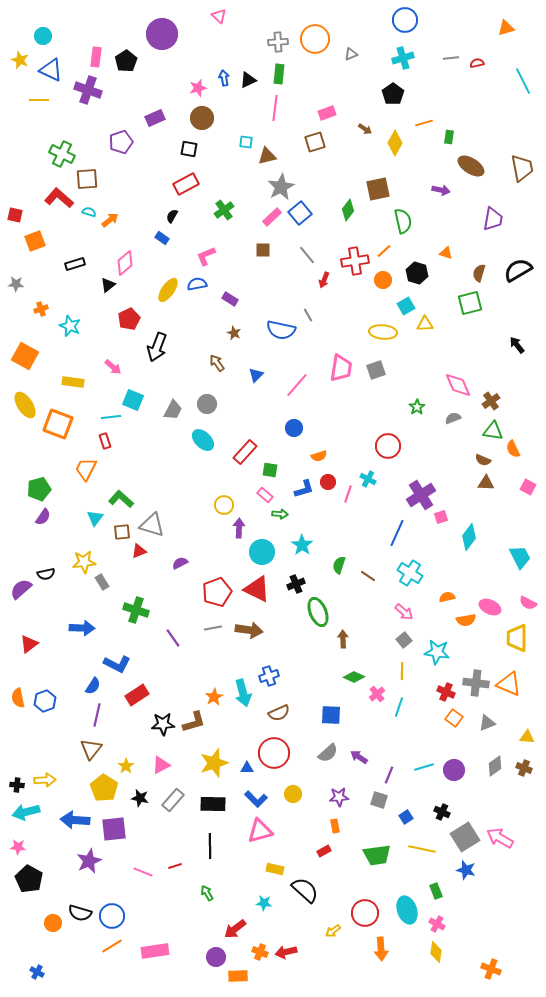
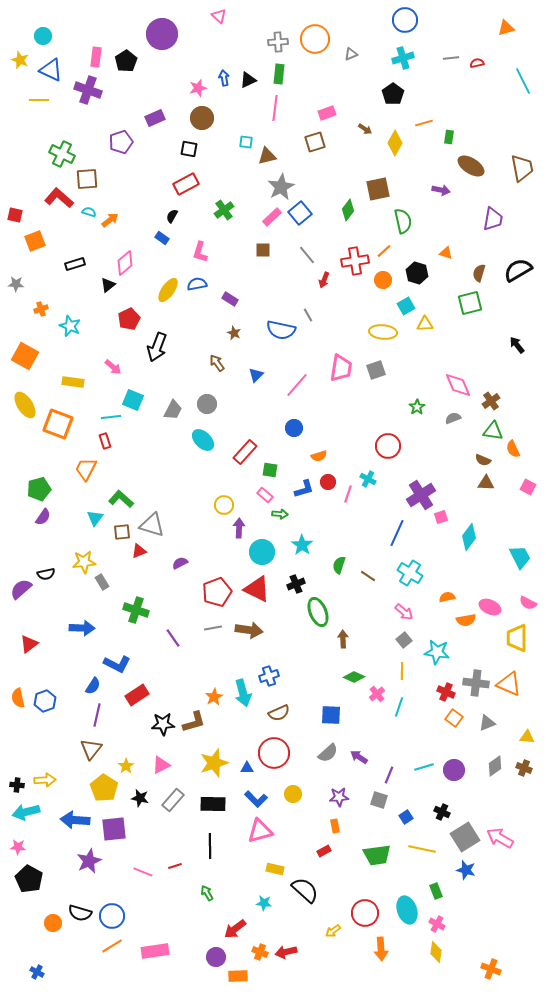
pink L-shape at (206, 256): moved 6 px left, 4 px up; rotated 50 degrees counterclockwise
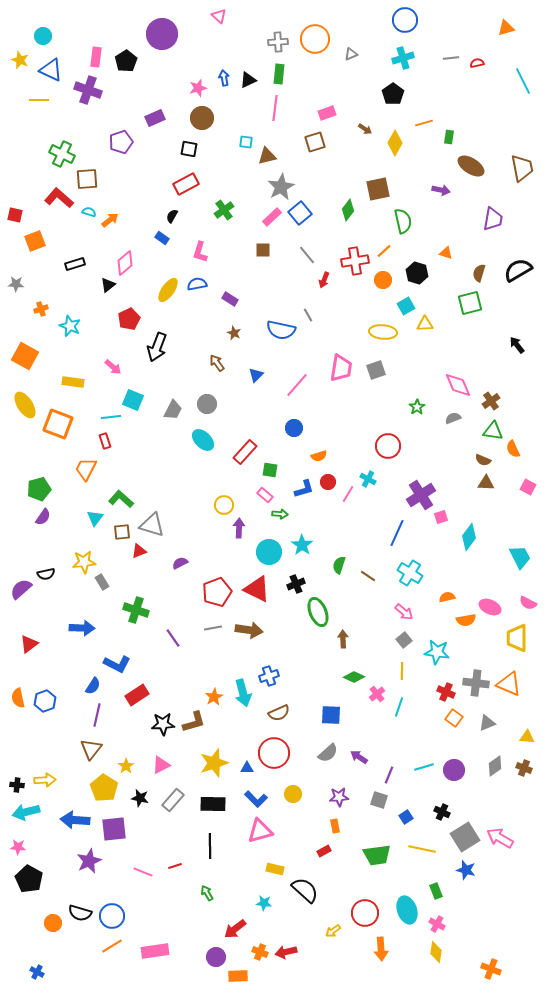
pink line at (348, 494): rotated 12 degrees clockwise
cyan circle at (262, 552): moved 7 px right
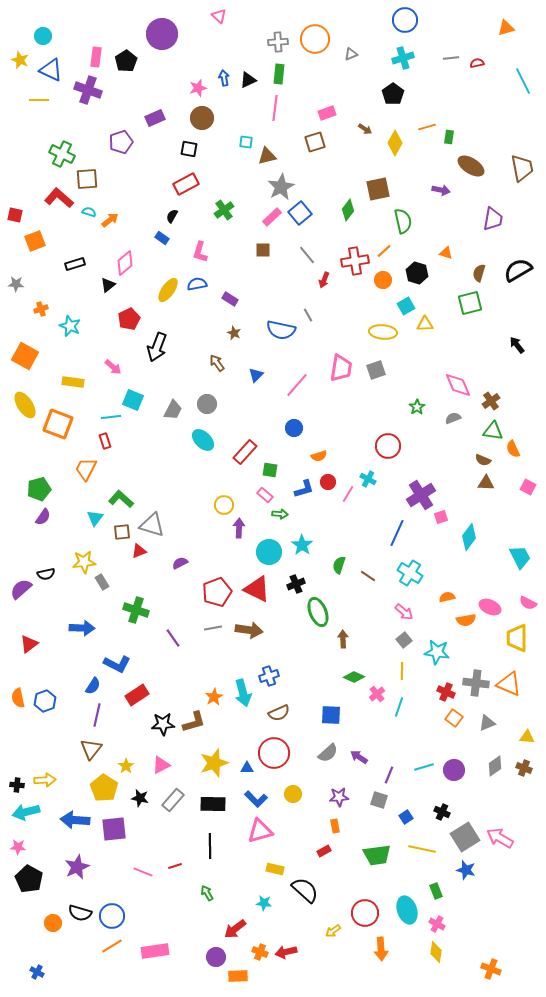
orange line at (424, 123): moved 3 px right, 4 px down
purple star at (89, 861): moved 12 px left, 6 px down
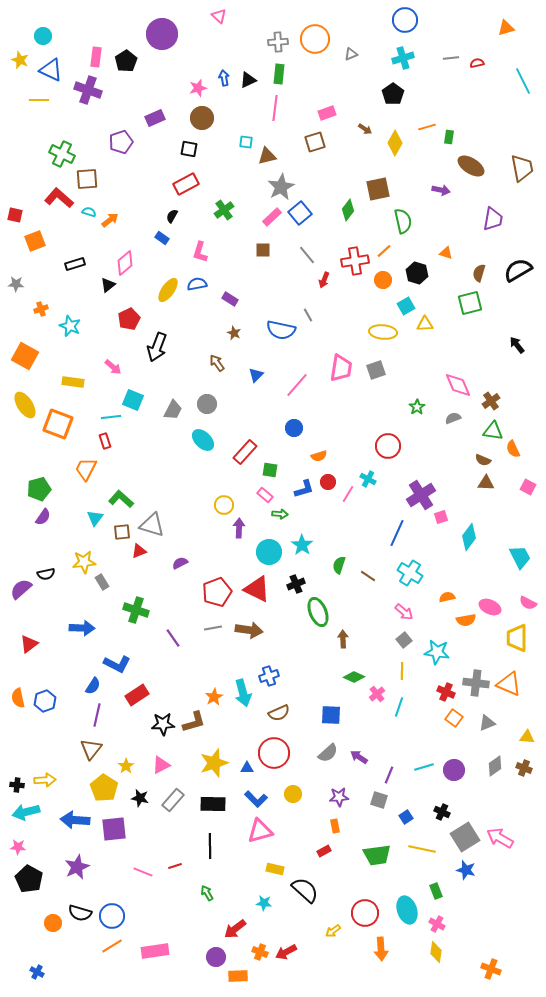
red arrow at (286, 952): rotated 15 degrees counterclockwise
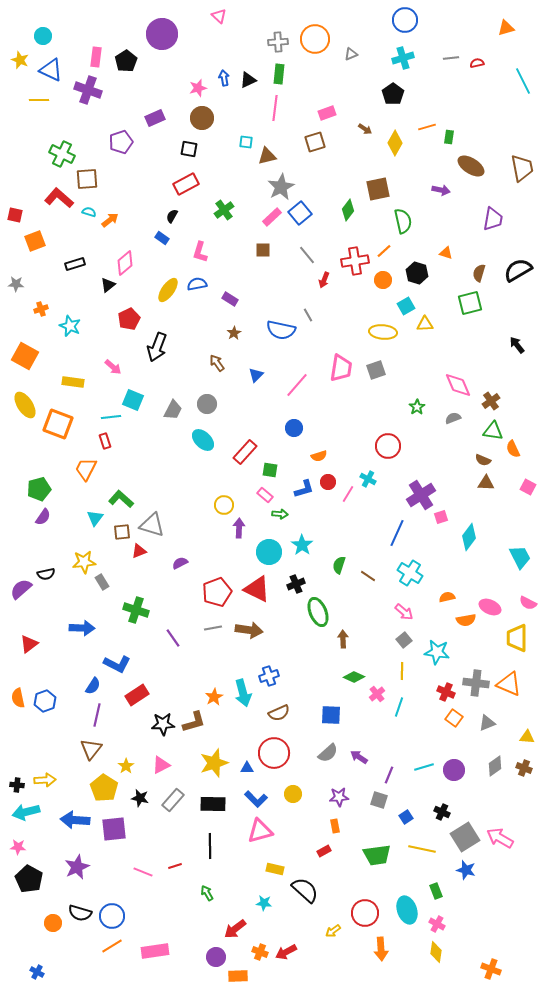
brown star at (234, 333): rotated 16 degrees clockwise
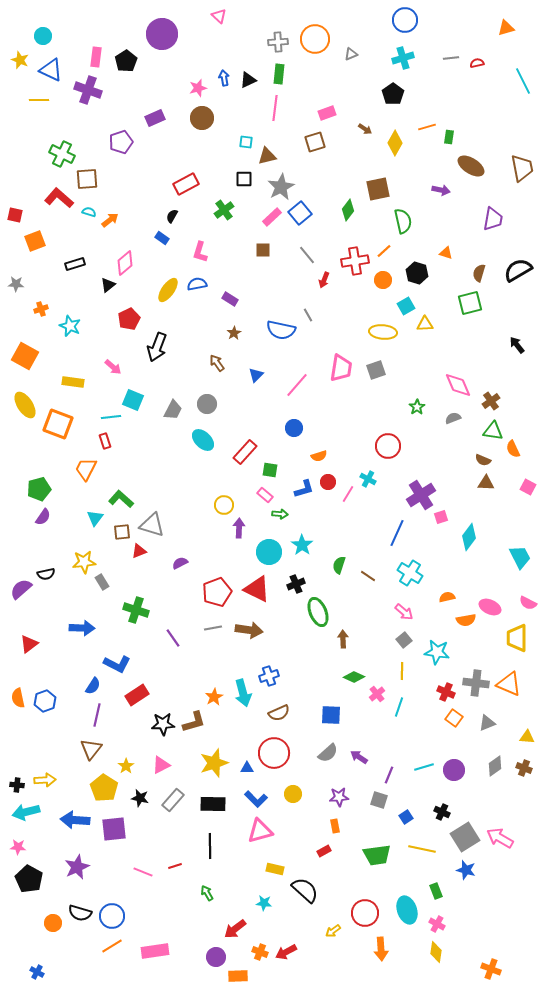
black square at (189, 149): moved 55 px right, 30 px down; rotated 12 degrees counterclockwise
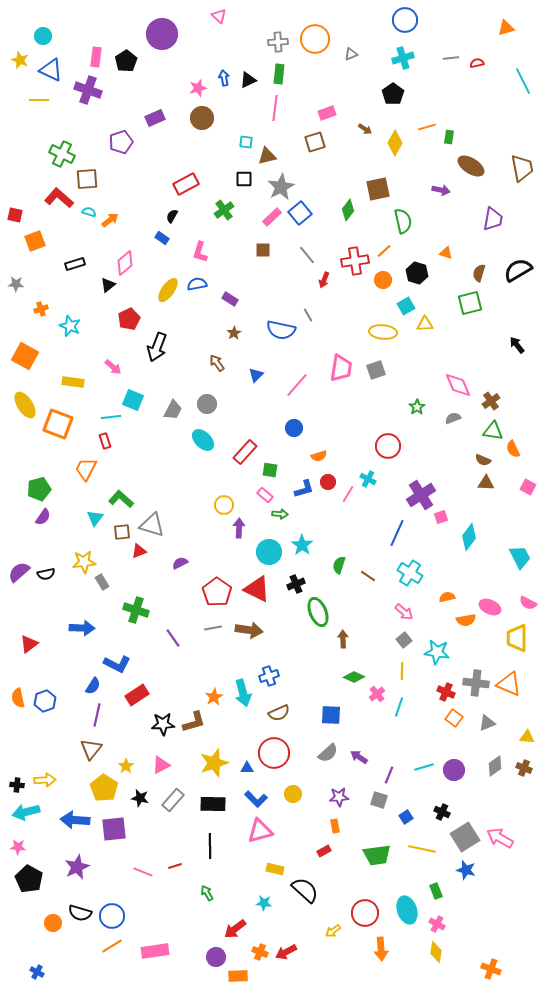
purple semicircle at (21, 589): moved 2 px left, 17 px up
red pentagon at (217, 592): rotated 16 degrees counterclockwise
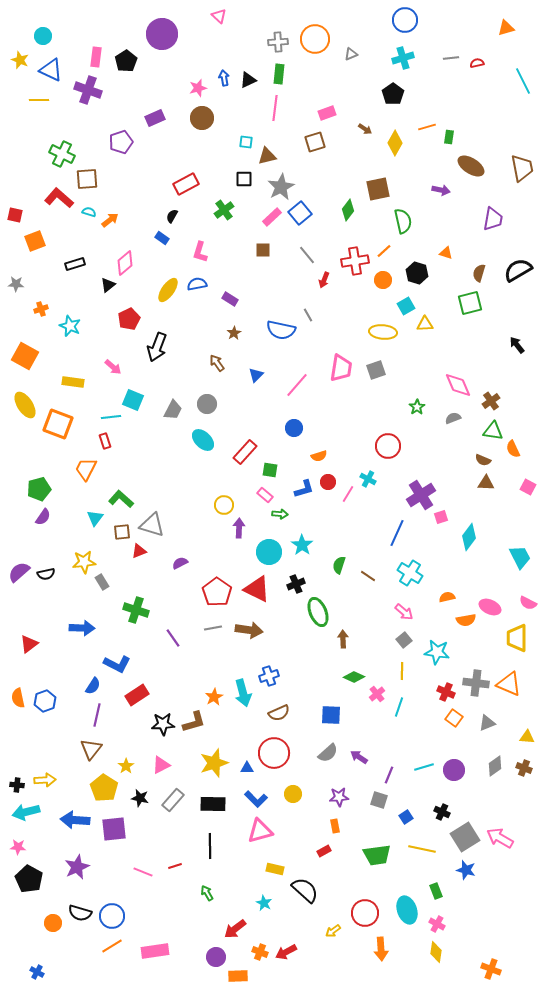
cyan star at (264, 903): rotated 21 degrees clockwise
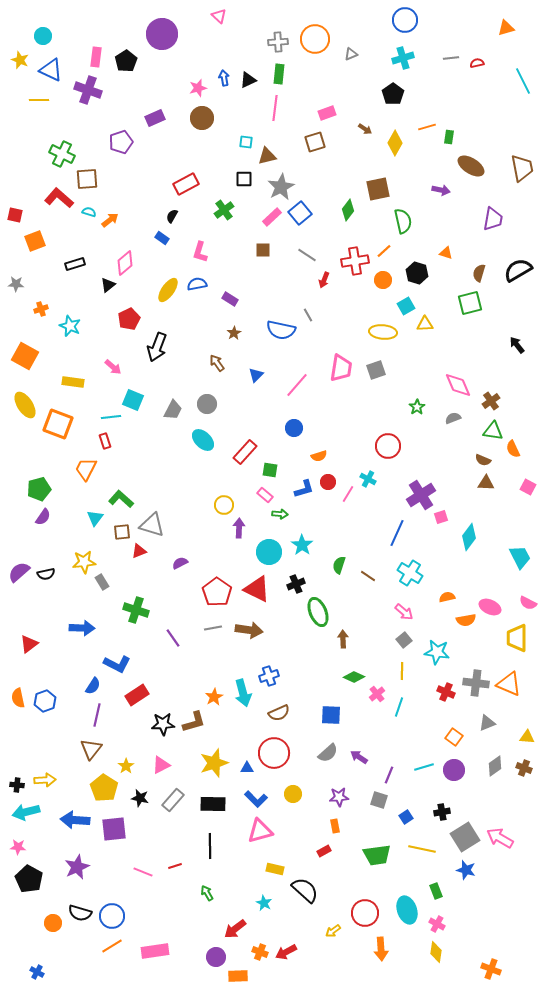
gray line at (307, 255): rotated 18 degrees counterclockwise
orange square at (454, 718): moved 19 px down
black cross at (442, 812): rotated 35 degrees counterclockwise
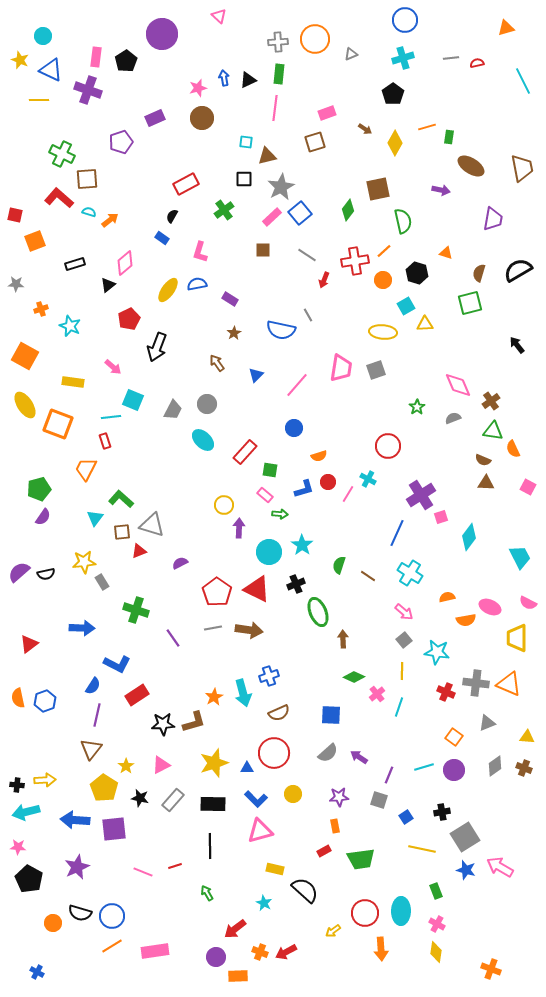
pink arrow at (500, 838): moved 29 px down
green trapezoid at (377, 855): moved 16 px left, 4 px down
cyan ellipse at (407, 910): moved 6 px left, 1 px down; rotated 20 degrees clockwise
